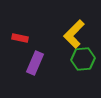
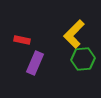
red rectangle: moved 2 px right, 2 px down
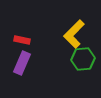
purple rectangle: moved 13 px left
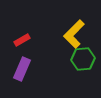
red rectangle: rotated 42 degrees counterclockwise
purple rectangle: moved 6 px down
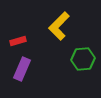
yellow L-shape: moved 15 px left, 8 px up
red rectangle: moved 4 px left, 1 px down; rotated 14 degrees clockwise
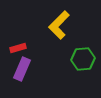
yellow L-shape: moved 1 px up
red rectangle: moved 7 px down
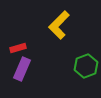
green hexagon: moved 3 px right, 7 px down; rotated 15 degrees counterclockwise
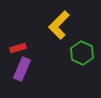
green hexagon: moved 4 px left, 13 px up; rotated 15 degrees counterclockwise
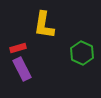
yellow L-shape: moved 15 px left; rotated 36 degrees counterclockwise
purple rectangle: rotated 50 degrees counterclockwise
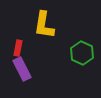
red rectangle: rotated 63 degrees counterclockwise
